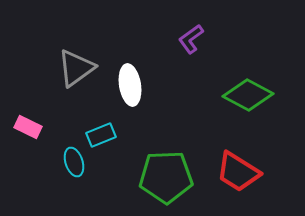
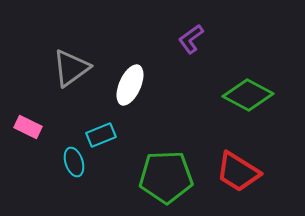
gray triangle: moved 5 px left
white ellipse: rotated 33 degrees clockwise
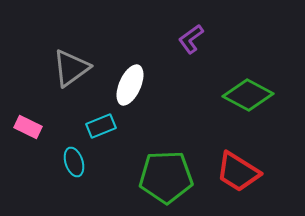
cyan rectangle: moved 9 px up
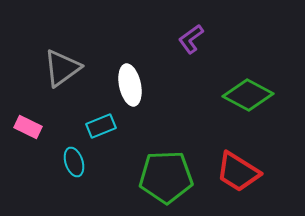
gray triangle: moved 9 px left
white ellipse: rotated 36 degrees counterclockwise
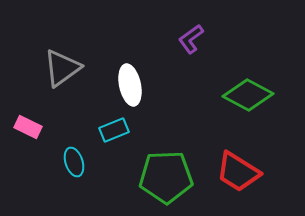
cyan rectangle: moved 13 px right, 4 px down
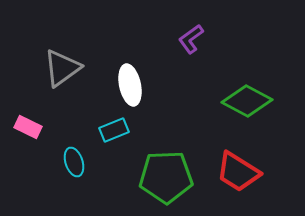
green diamond: moved 1 px left, 6 px down
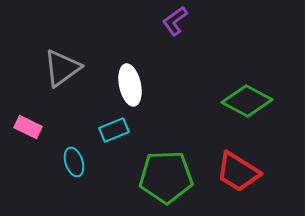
purple L-shape: moved 16 px left, 18 px up
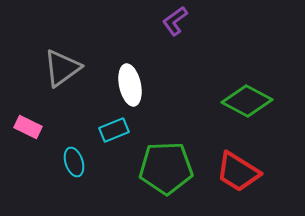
green pentagon: moved 9 px up
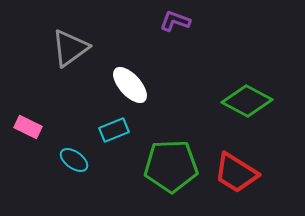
purple L-shape: rotated 56 degrees clockwise
gray triangle: moved 8 px right, 20 px up
white ellipse: rotated 30 degrees counterclockwise
cyan ellipse: moved 2 px up; rotated 36 degrees counterclockwise
green pentagon: moved 5 px right, 2 px up
red trapezoid: moved 2 px left, 1 px down
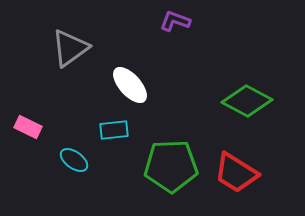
cyan rectangle: rotated 16 degrees clockwise
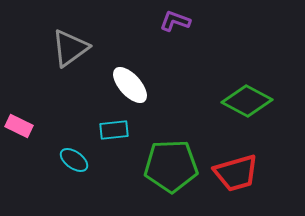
pink rectangle: moved 9 px left, 1 px up
red trapezoid: rotated 48 degrees counterclockwise
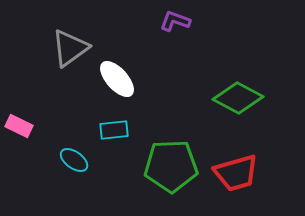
white ellipse: moved 13 px left, 6 px up
green diamond: moved 9 px left, 3 px up
